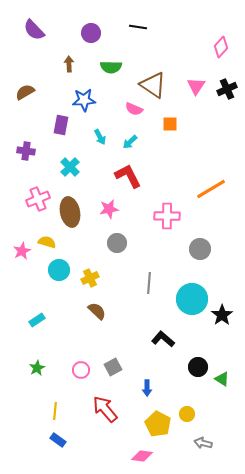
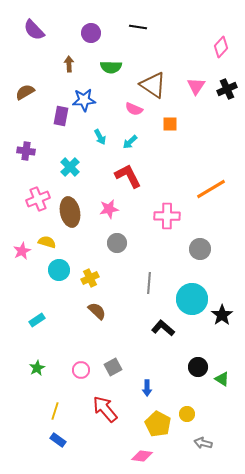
purple rectangle at (61, 125): moved 9 px up
black L-shape at (163, 339): moved 11 px up
yellow line at (55, 411): rotated 12 degrees clockwise
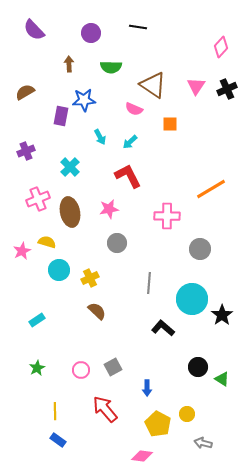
purple cross at (26, 151): rotated 30 degrees counterclockwise
yellow line at (55, 411): rotated 18 degrees counterclockwise
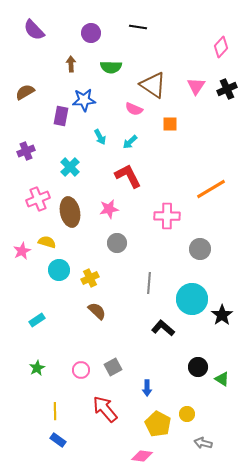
brown arrow at (69, 64): moved 2 px right
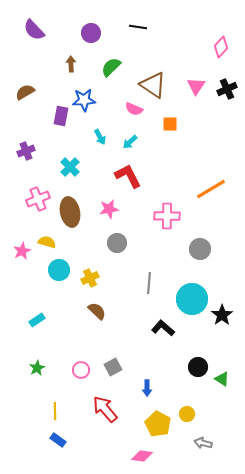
green semicircle at (111, 67): rotated 135 degrees clockwise
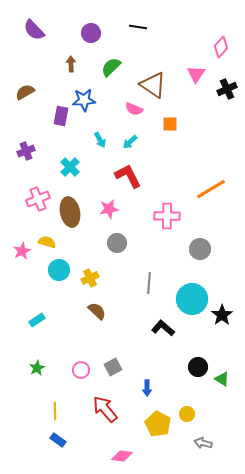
pink triangle at (196, 86): moved 12 px up
cyan arrow at (100, 137): moved 3 px down
pink diamond at (142, 456): moved 20 px left
